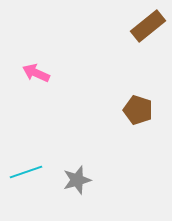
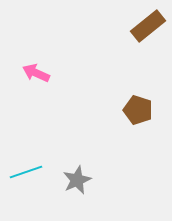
gray star: rotated 8 degrees counterclockwise
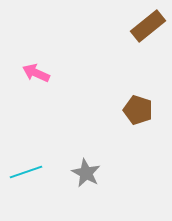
gray star: moved 9 px right, 7 px up; rotated 20 degrees counterclockwise
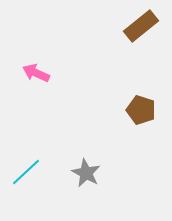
brown rectangle: moved 7 px left
brown pentagon: moved 3 px right
cyan line: rotated 24 degrees counterclockwise
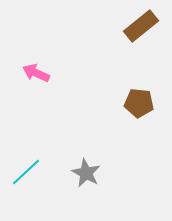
brown pentagon: moved 2 px left, 7 px up; rotated 12 degrees counterclockwise
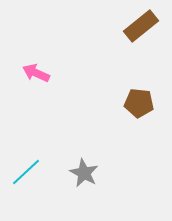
gray star: moved 2 px left
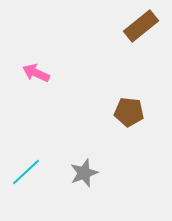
brown pentagon: moved 10 px left, 9 px down
gray star: rotated 24 degrees clockwise
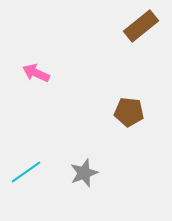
cyan line: rotated 8 degrees clockwise
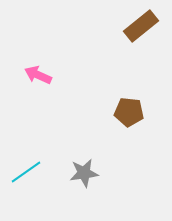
pink arrow: moved 2 px right, 2 px down
gray star: rotated 12 degrees clockwise
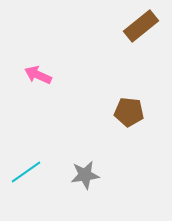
gray star: moved 1 px right, 2 px down
